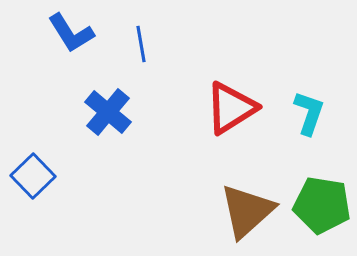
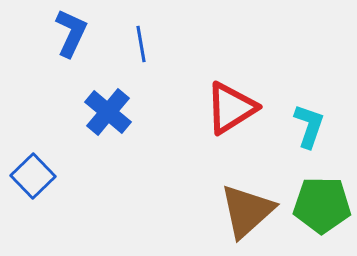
blue L-shape: rotated 123 degrees counterclockwise
cyan L-shape: moved 13 px down
green pentagon: rotated 8 degrees counterclockwise
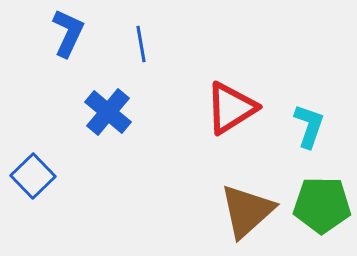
blue L-shape: moved 3 px left
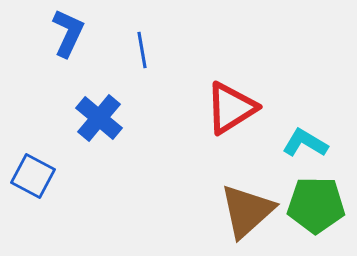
blue line: moved 1 px right, 6 px down
blue cross: moved 9 px left, 6 px down
cyan L-shape: moved 4 px left, 17 px down; rotated 78 degrees counterclockwise
blue square: rotated 18 degrees counterclockwise
green pentagon: moved 6 px left
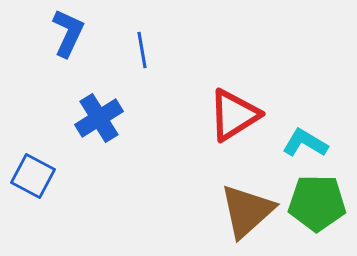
red triangle: moved 3 px right, 7 px down
blue cross: rotated 18 degrees clockwise
green pentagon: moved 1 px right, 2 px up
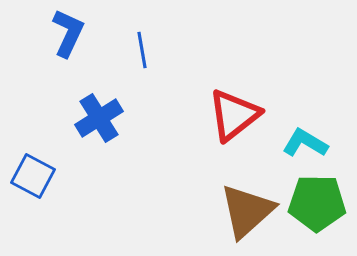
red triangle: rotated 6 degrees counterclockwise
